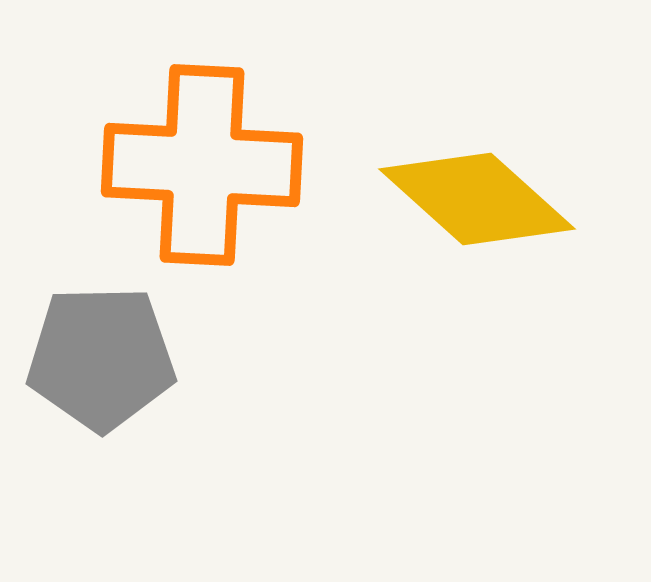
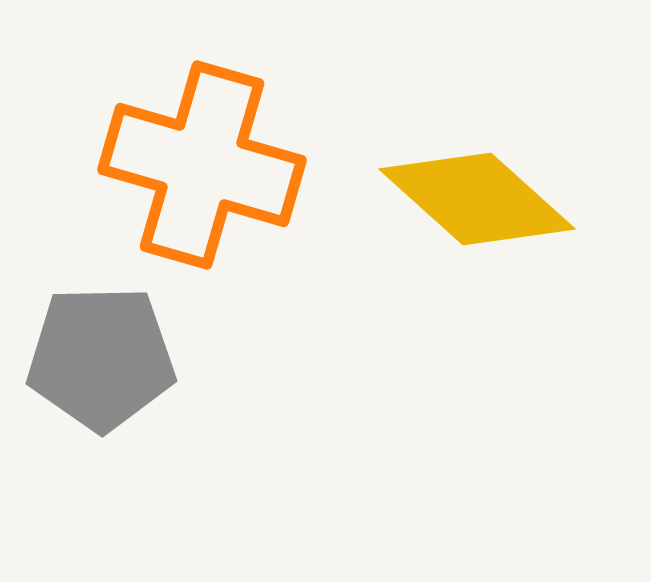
orange cross: rotated 13 degrees clockwise
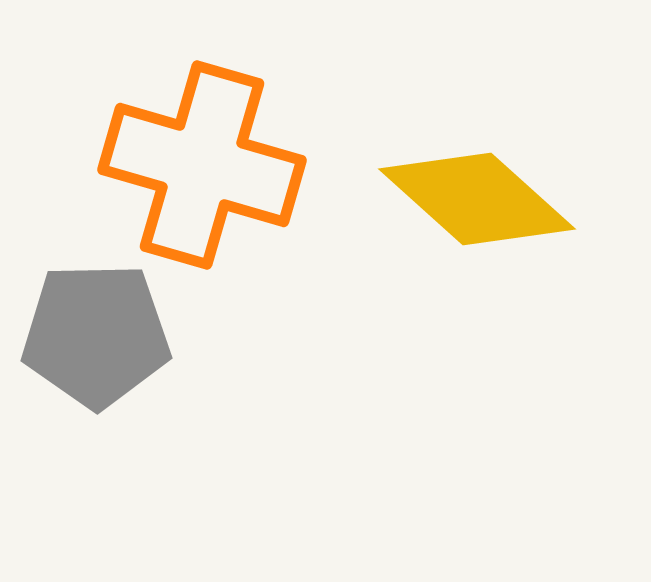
gray pentagon: moved 5 px left, 23 px up
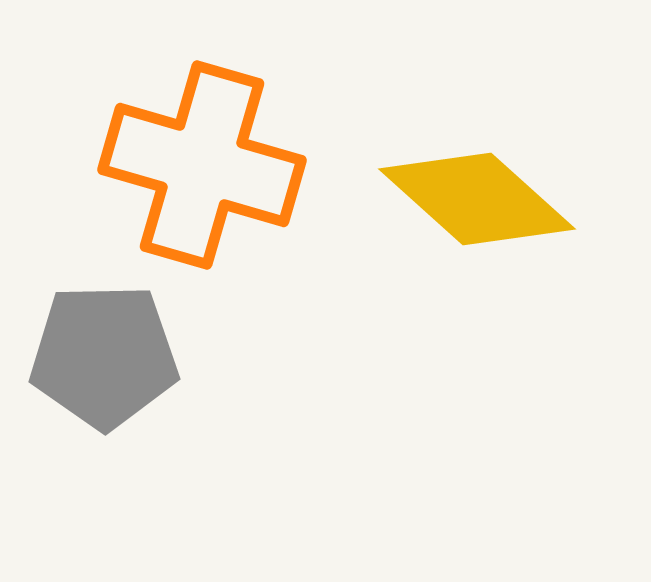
gray pentagon: moved 8 px right, 21 px down
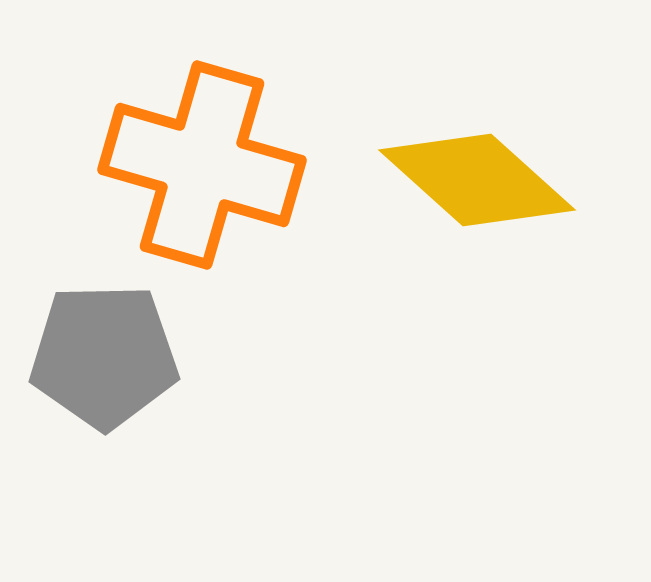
yellow diamond: moved 19 px up
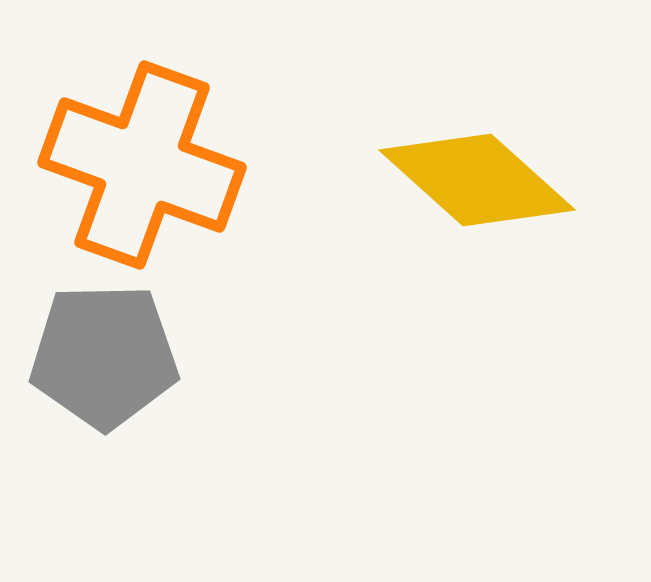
orange cross: moved 60 px left; rotated 4 degrees clockwise
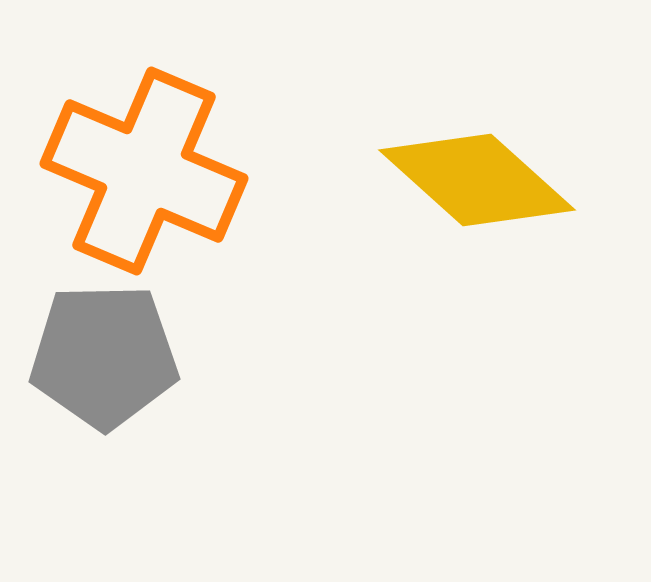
orange cross: moved 2 px right, 6 px down; rotated 3 degrees clockwise
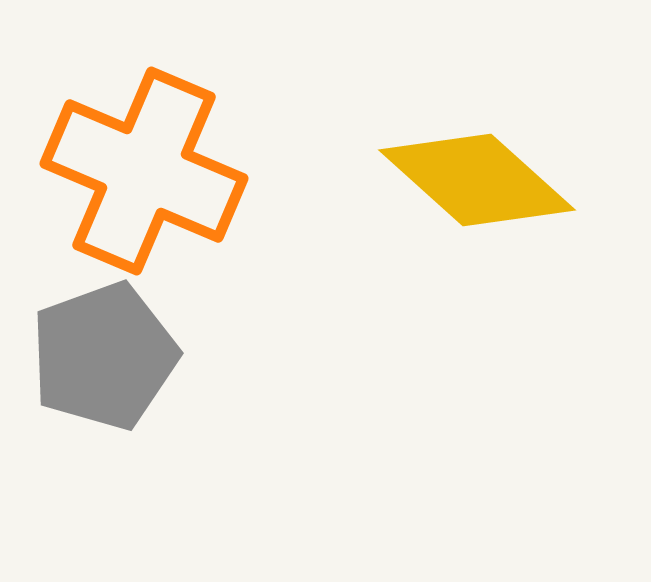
gray pentagon: rotated 19 degrees counterclockwise
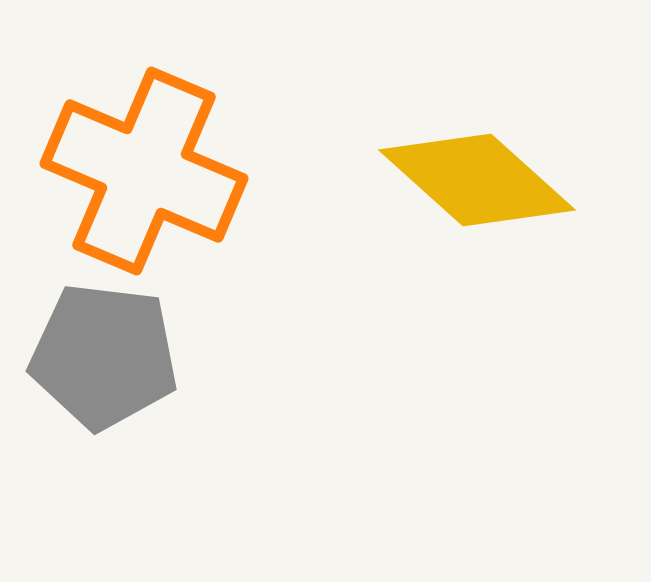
gray pentagon: rotated 27 degrees clockwise
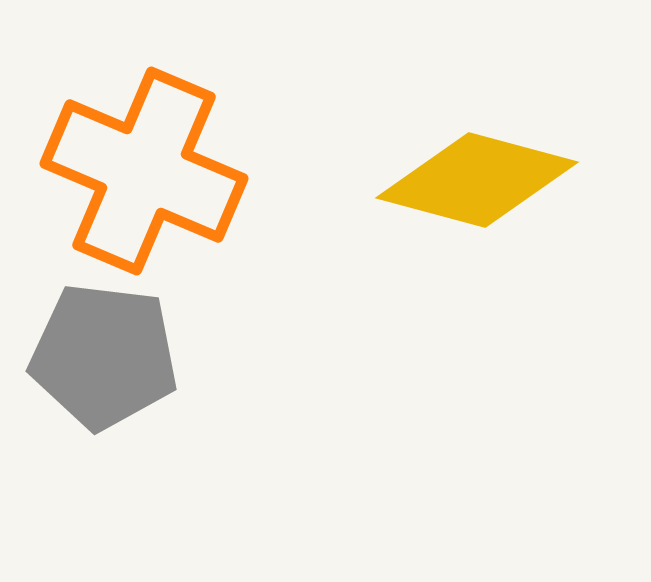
yellow diamond: rotated 27 degrees counterclockwise
